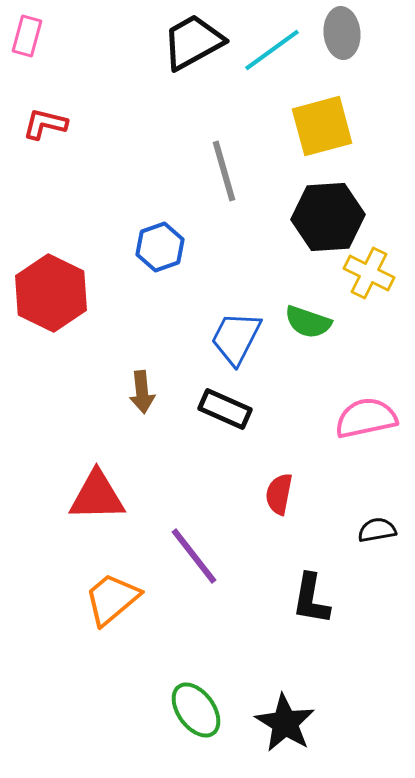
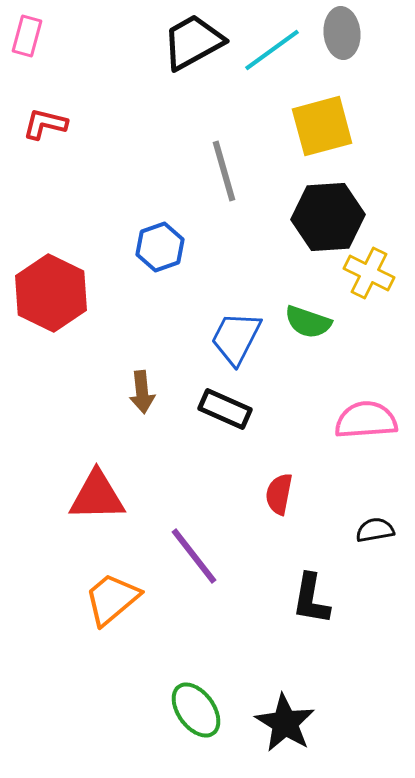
pink semicircle: moved 2 px down; rotated 8 degrees clockwise
black semicircle: moved 2 px left
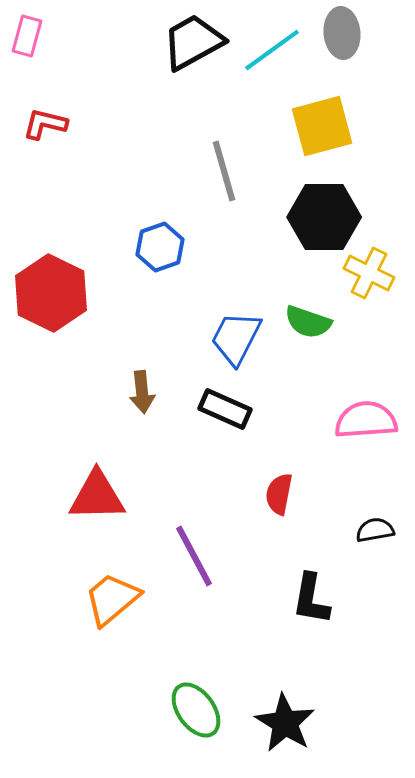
black hexagon: moved 4 px left; rotated 4 degrees clockwise
purple line: rotated 10 degrees clockwise
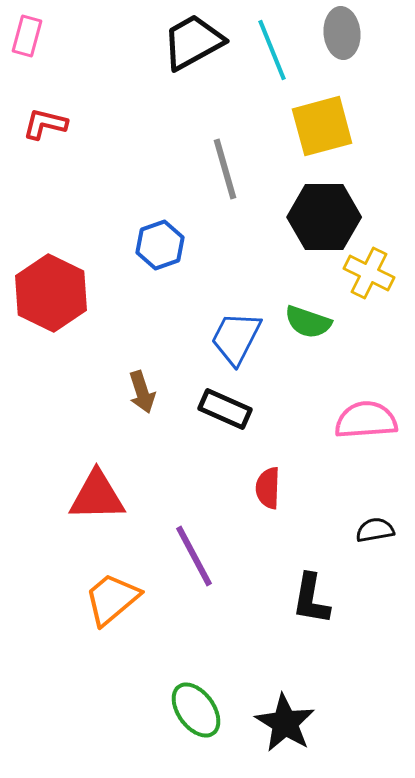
cyan line: rotated 76 degrees counterclockwise
gray line: moved 1 px right, 2 px up
blue hexagon: moved 2 px up
brown arrow: rotated 12 degrees counterclockwise
red semicircle: moved 11 px left, 6 px up; rotated 9 degrees counterclockwise
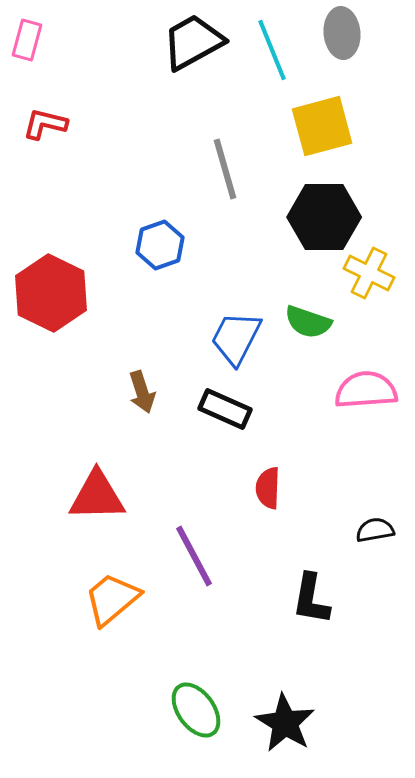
pink rectangle: moved 4 px down
pink semicircle: moved 30 px up
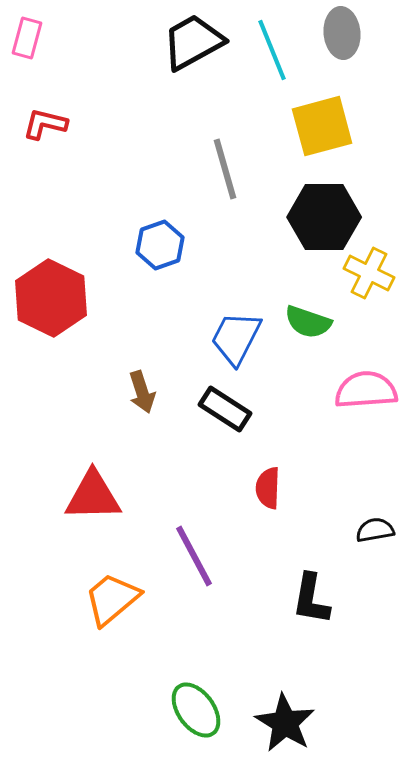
pink rectangle: moved 2 px up
red hexagon: moved 5 px down
black rectangle: rotated 9 degrees clockwise
red triangle: moved 4 px left
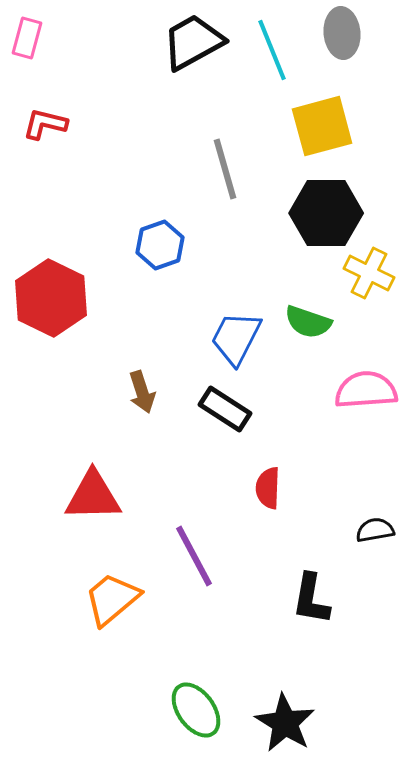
black hexagon: moved 2 px right, 4 px up
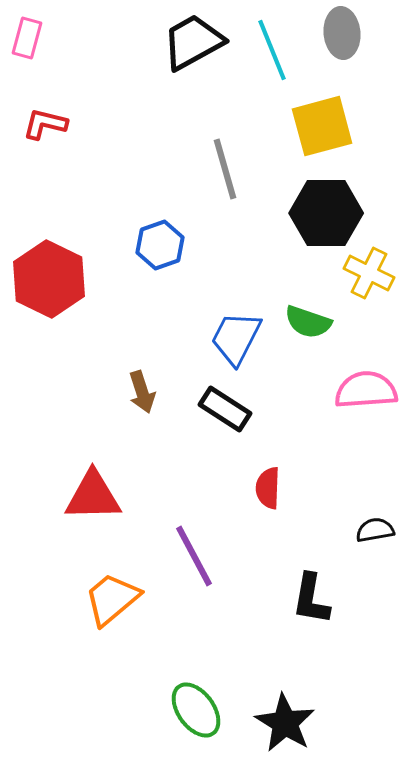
red hexagon: moved 2 px left, 19 px up
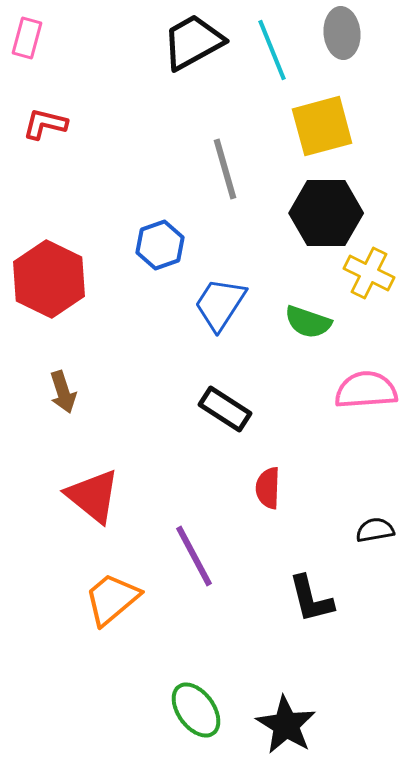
blue trapezoid: moved 16 px left, 34 px up; rotated 6 degrees clockwise
brown arrow: moved 79 px left
red triangle: rotated 40 degrees clockwise
black L-shape: rotated 24 degrees counterclockwise
black star: moved 1 px right, 2 px down
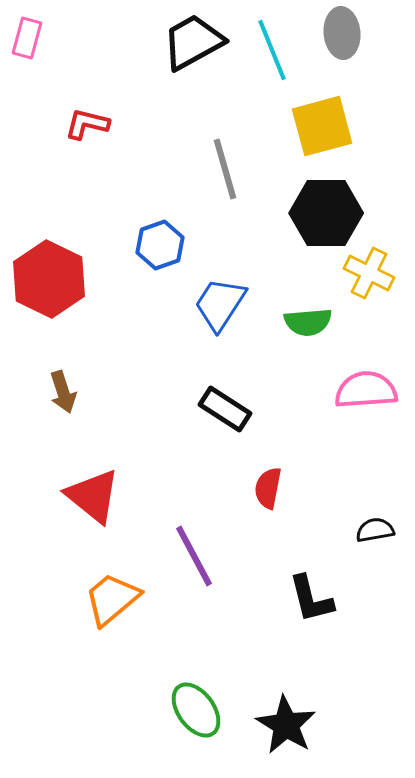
red L-shape: moved 42 px right
green semicircle: rotated 24 degrees counterclockwise
red semicircle: rotated 9 degrees clockwise
